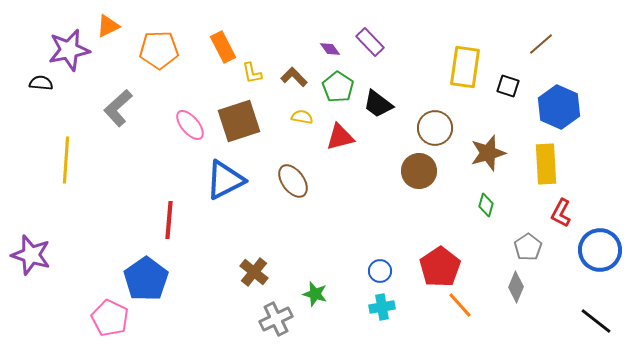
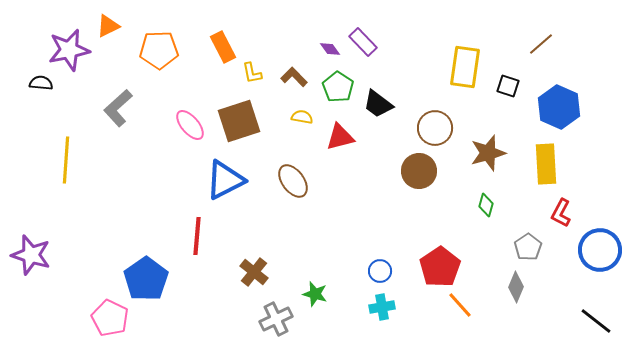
purple rectangle at (370, 42): moved 7 px left
red line at (169, 220): moved 28 px right, 16 px down
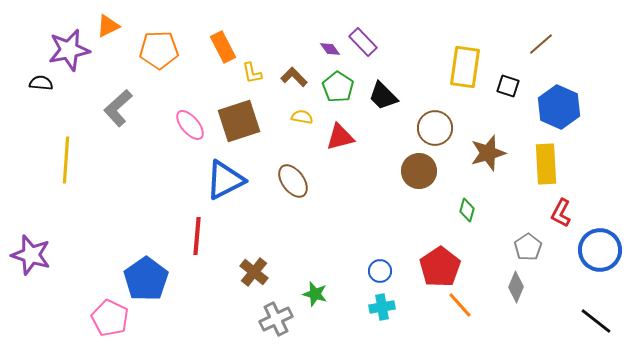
black trapezoid at (378, 104): moved 5 px right, 8 px up; rotated 8 degrees clockwise
green diamond at (486, 205): moved 19 px left, 5 px down
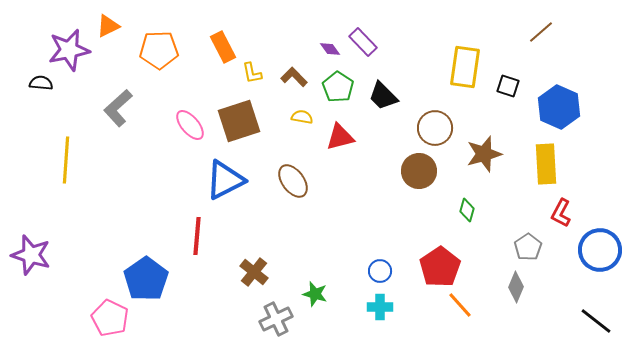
brown line at (541, 44): moved 12 px up
brown star at (488, 153): moved 4 px left, 1 px down
cyan cross at (382, 307): moved 2 px left; rotated 10 degrees clockwise
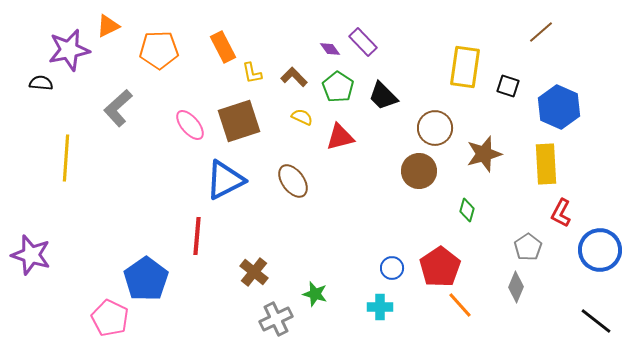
yellow semicircle at (302, 117): rotated 15 degrees clockwise
yellow line at (66, 160): moved 2 px up
blue circle at (380, 271): moved 12 px right, 3 px up
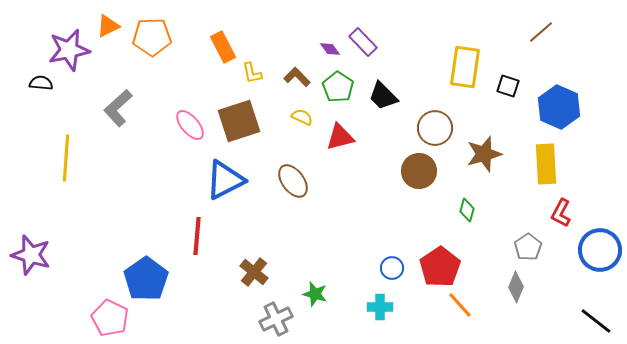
orange pentagon at (159, 50): moved 7 px left, 13 px up
brown L-shape at (294, 77): moved 3 px right
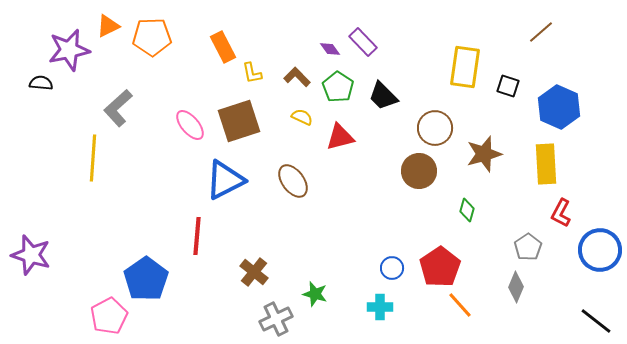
yellow line at (66, 158): moved 27 px right
pink pentagon at (110, 318): moved 1 px left, 2 px up; rotated 18 degrees clockwise
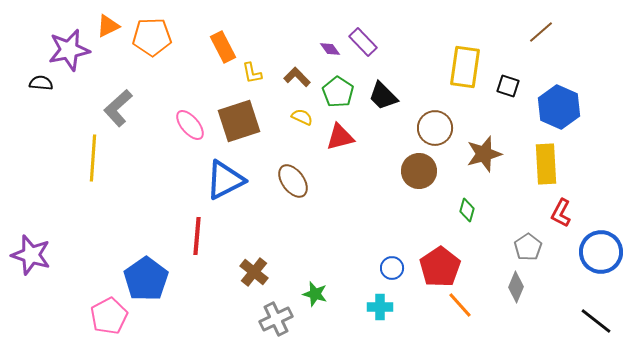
green pentagon at (338, 87): moved 5 px down
blue circle at (600, 250): moved 1 px right, 2 px down
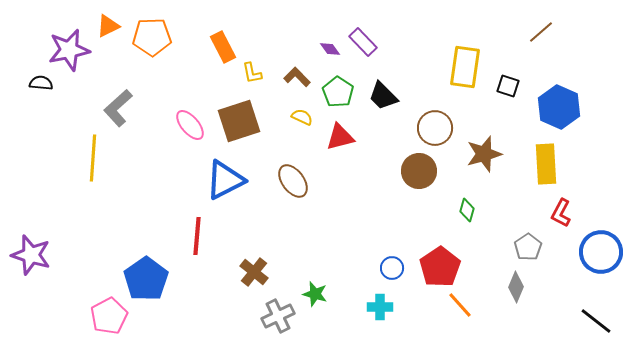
gray cross at (276, 319): moved 2 px right, 3 px up
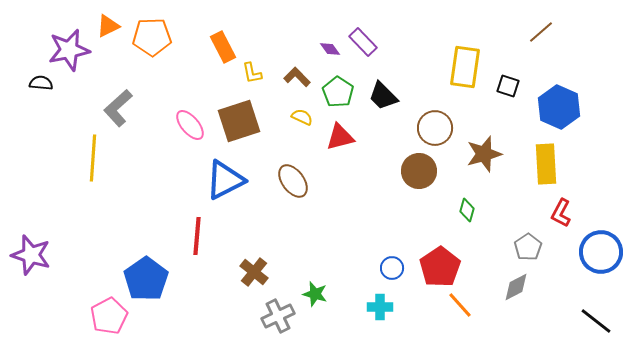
gray diamond at (516, 287): rotated 40 degrees clockwise
